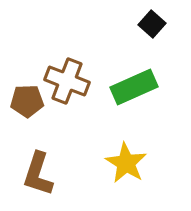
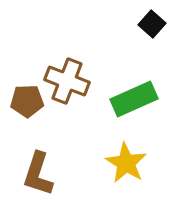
green rectangle: moved 12 px down
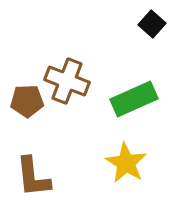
brown L-shape: moved 5 px left, 3 px down; rotated 24 degrees counterclockwise
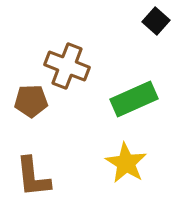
black square: moved 4 px right, 3 px up
brown cross: moved 15 px up
brown pentagon: moved 4 px right
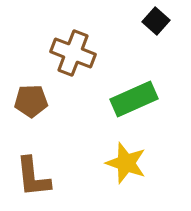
brown cross: moved 6 px right, 13 px up
yellow star: rotated 12 degrees counterclockwise
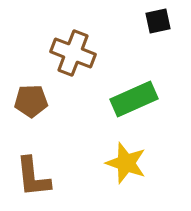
black square: moved 2 px right; rotated 36 degrees clockwise
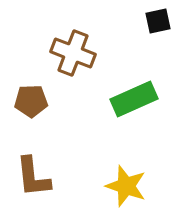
yellow star: moved 23 px down
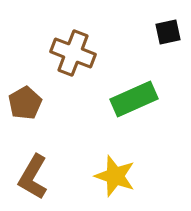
black square: moved 10 px right, 11 px down
brown pentagon: moved 6 px left, 2 px down; rotated 28 degrees counterclockwise
brown L-shape: rotated 36 degrees clockwise
yellow star: moved 11 px left, 10 px up
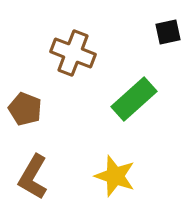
green rectangle: rotated 18 degrees counterclockwise
brown pentagon: moved 6 px down; rotated 20 degrees counterclockwise
